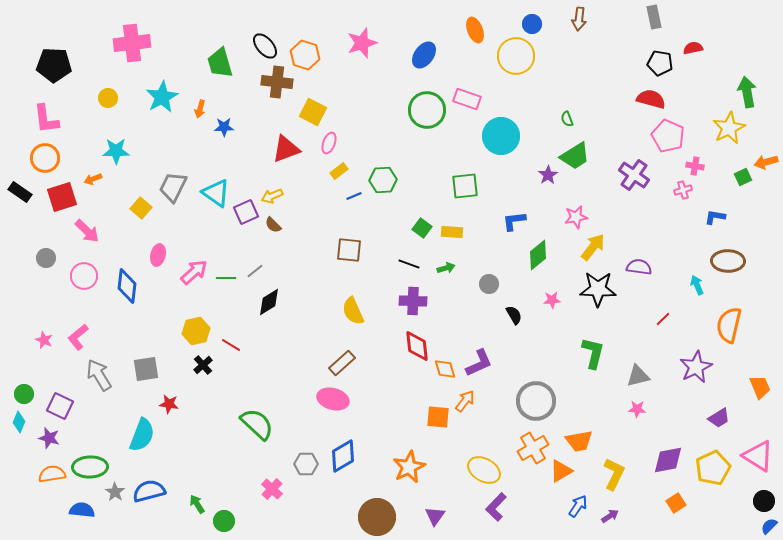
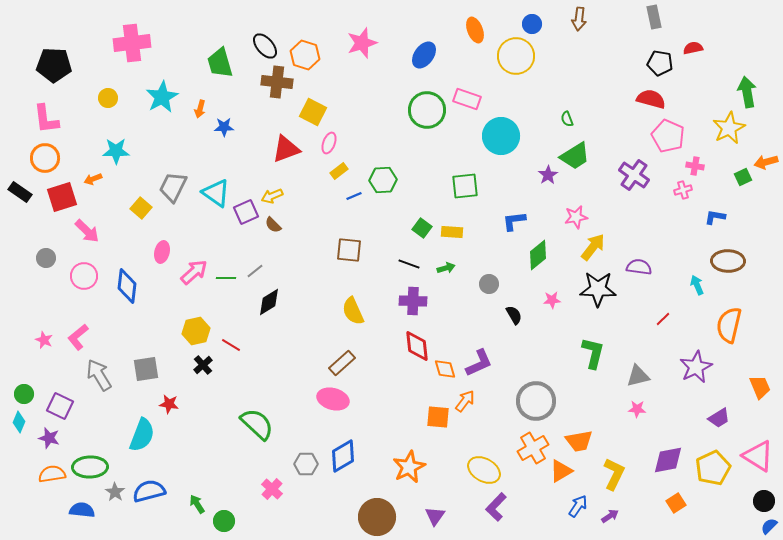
pink ellipse at (158, 255): moved 4 px right, 3 px up
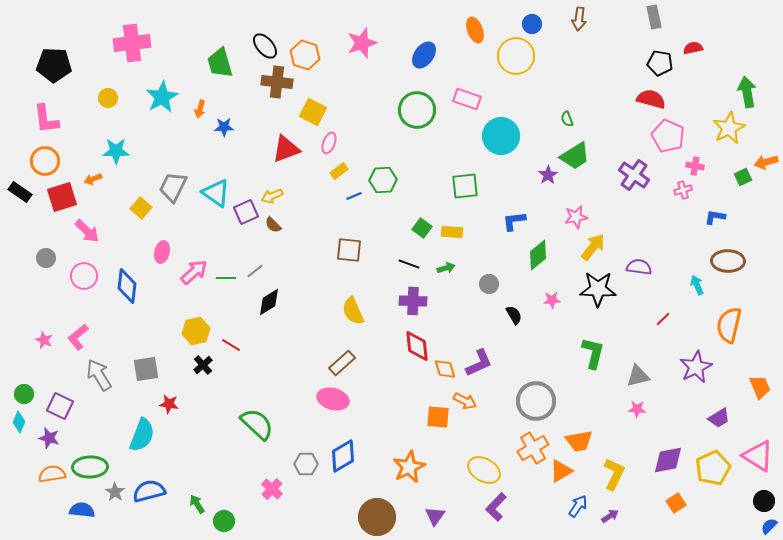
green circle at (427, 110): moved 10 px left
orange circle at (45, 158): moved 3 px down
orange arrow at (465, 401): rotated 80 degrees clockwise
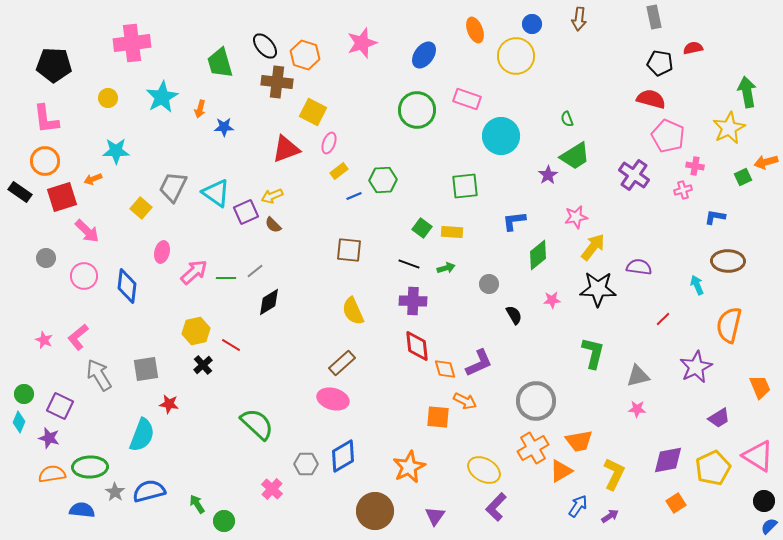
brown circle at (377, 517): moved 2 px left, 6 px up
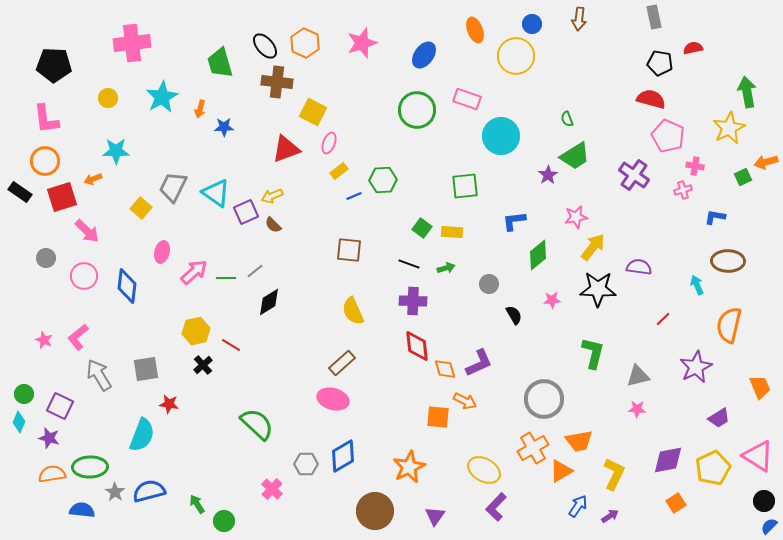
orange hexagon at (305, 55): moved 12 px up; rotated 8 degrees clockwise
gray circle at (536, 401): moved 8 px right, 2 px up
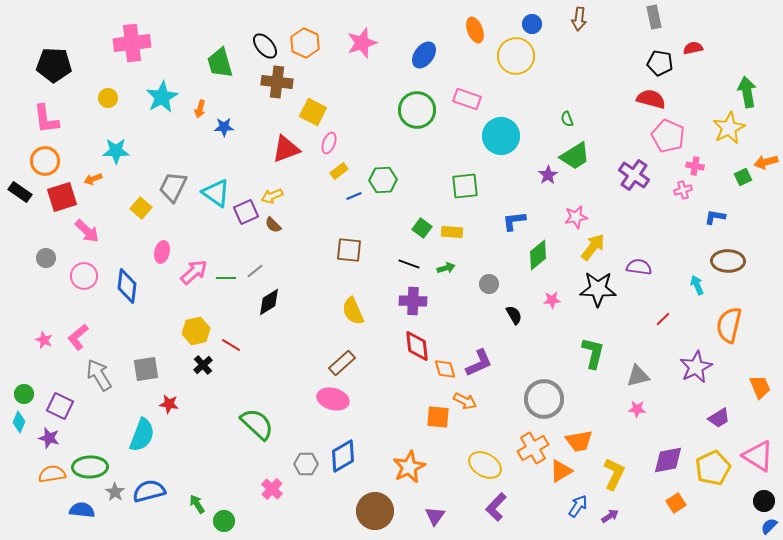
yellow ellipse at (484, 470): moved 1 px right, 5 px up
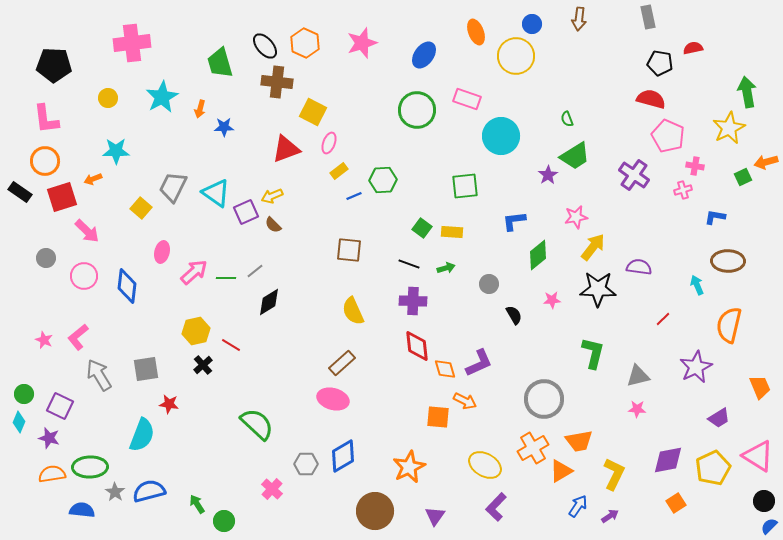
gray rectangle at (654, 17): moved 6 px left
orange ellipse at (475, 30): moved 1 px right, 2 px down
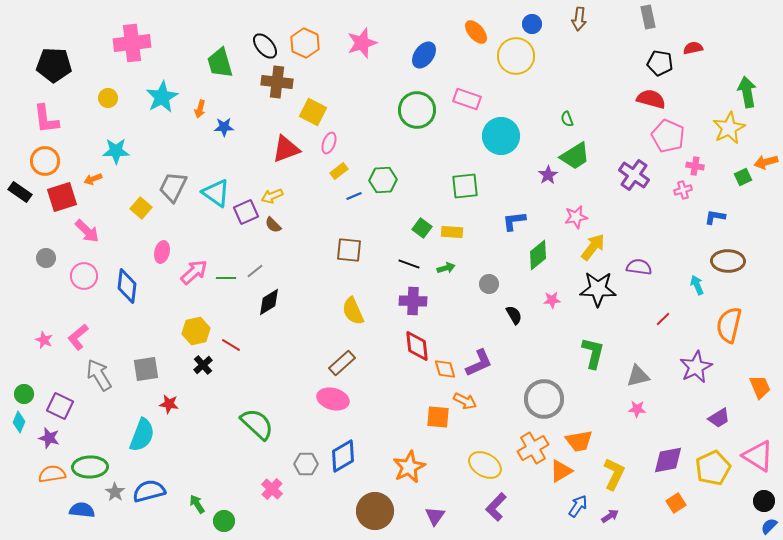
orange ellipse at (476, 32): rotated 20 degrees counterclockwise
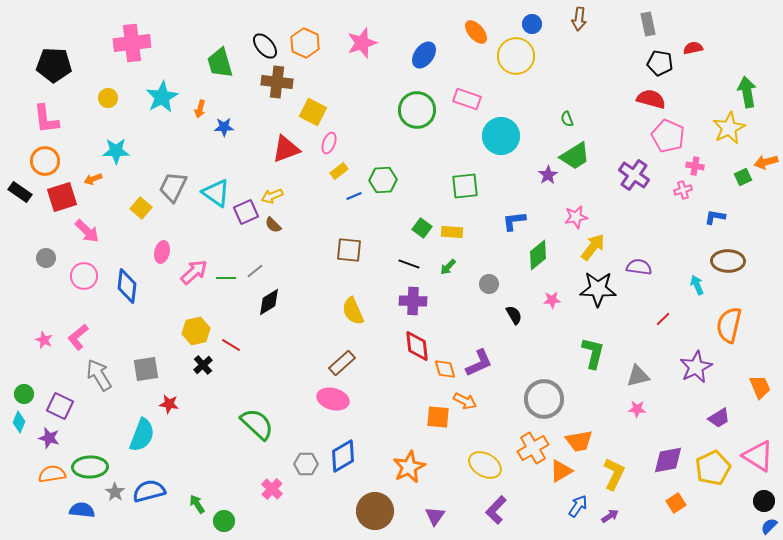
gray rectangle at (648, 17): moved 7 px down
green arrow at (446, 268): moved 2 px right, 1 px up; rotated 150 degrees clockwise
purple L-shape at (496, 507): moved 3 px down
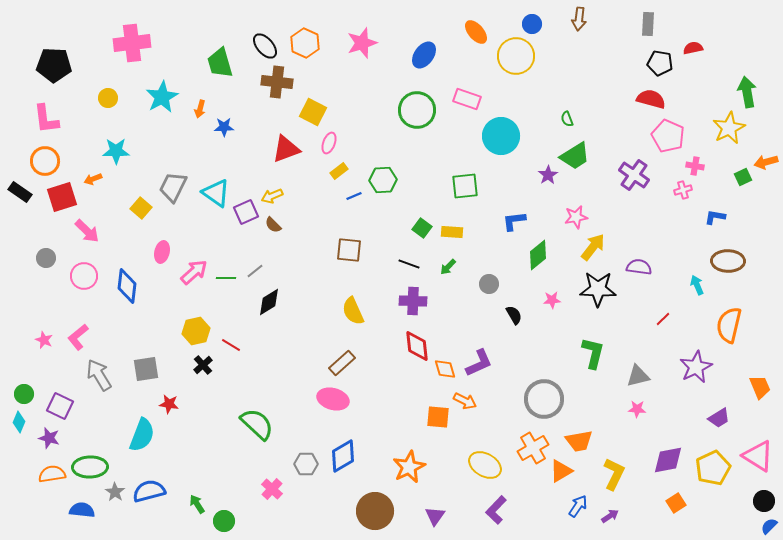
gray rectangle at (648, 24): rotated 15 degrees clockwise
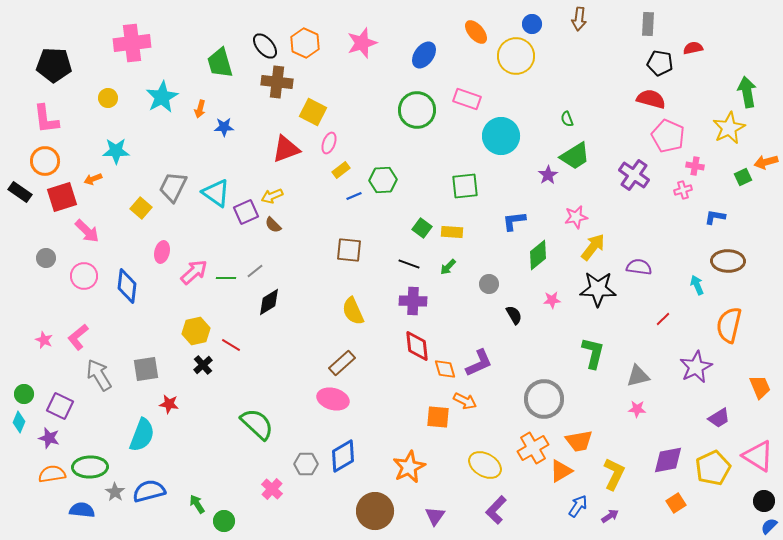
yellow rectangle at (339, 171): moved 2 px right, 1 px up
